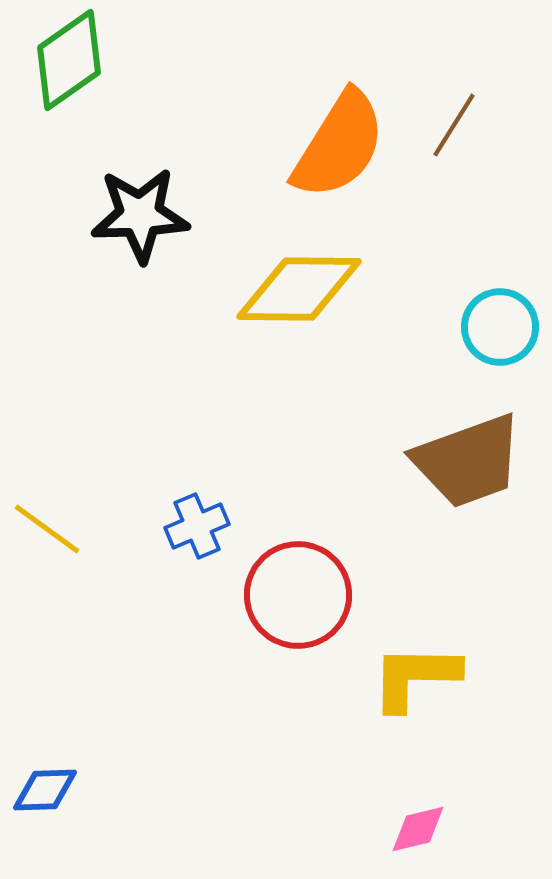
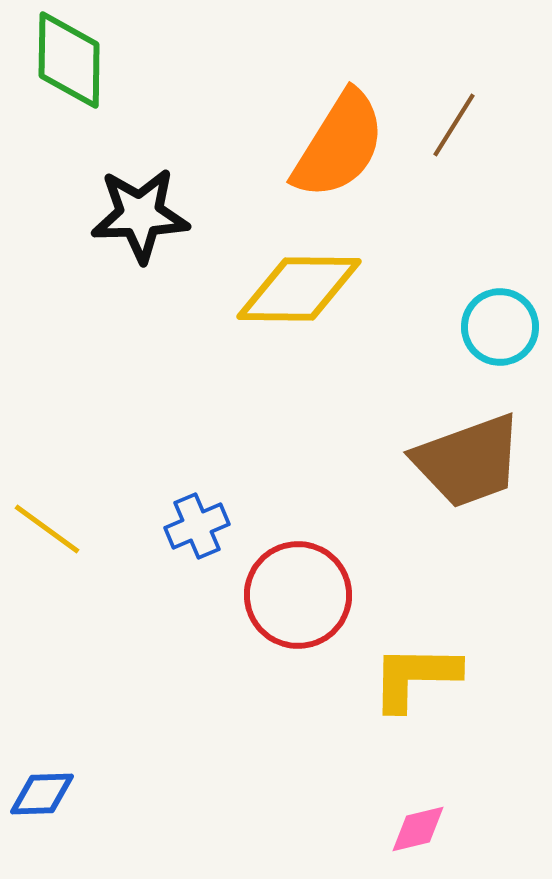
green diamond: rotated 54 degrees counterclockwise
blue diamond: moved 3 px left, 4 px down
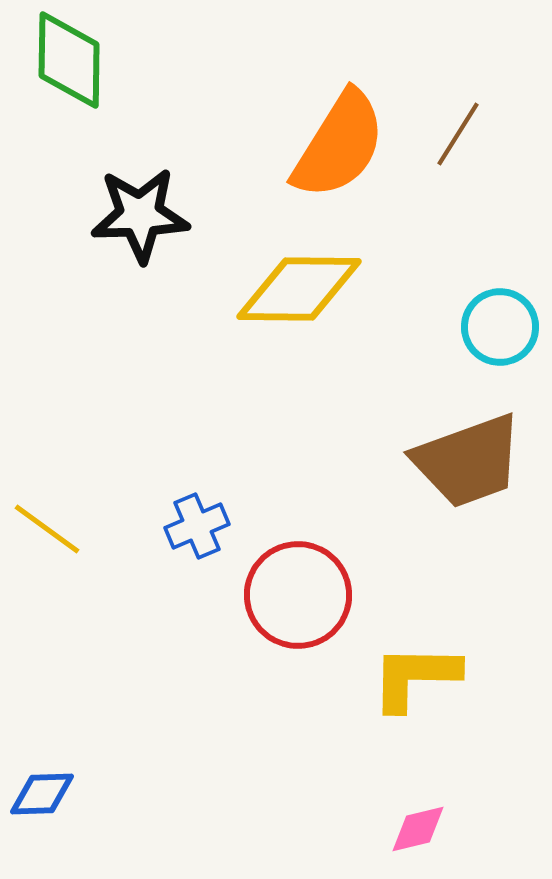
brown line: moved 4 px right, 9 px down
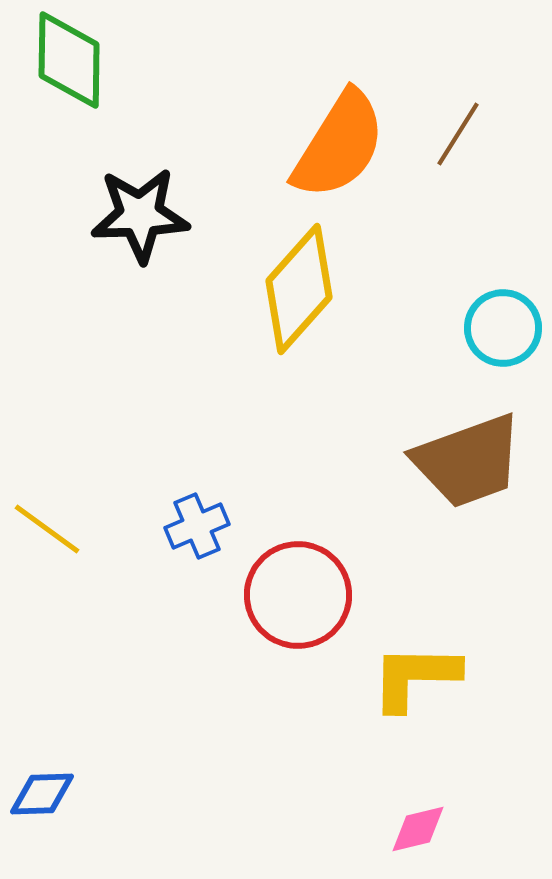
yellow diamond: rotated 49 degrees counterclockwise
cyan circle: moved 3 px right, 1 px down
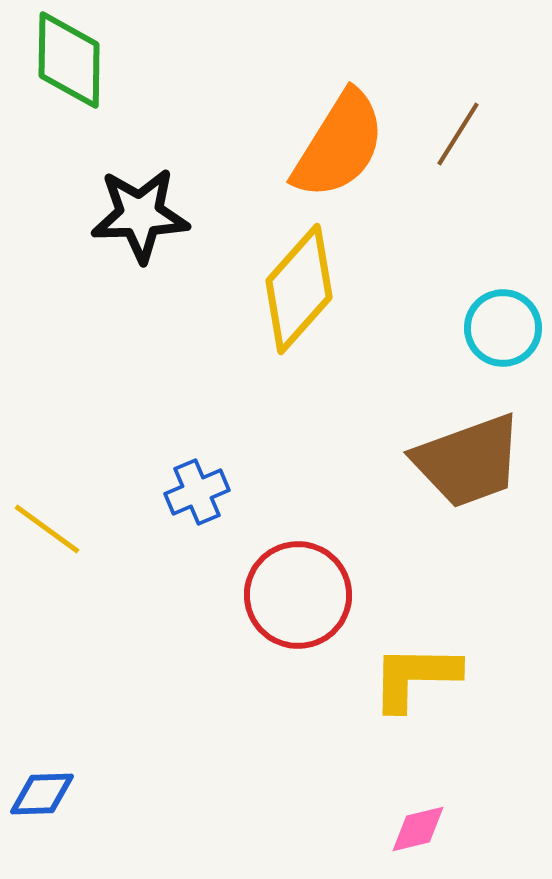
blue cross: moved 34 px up
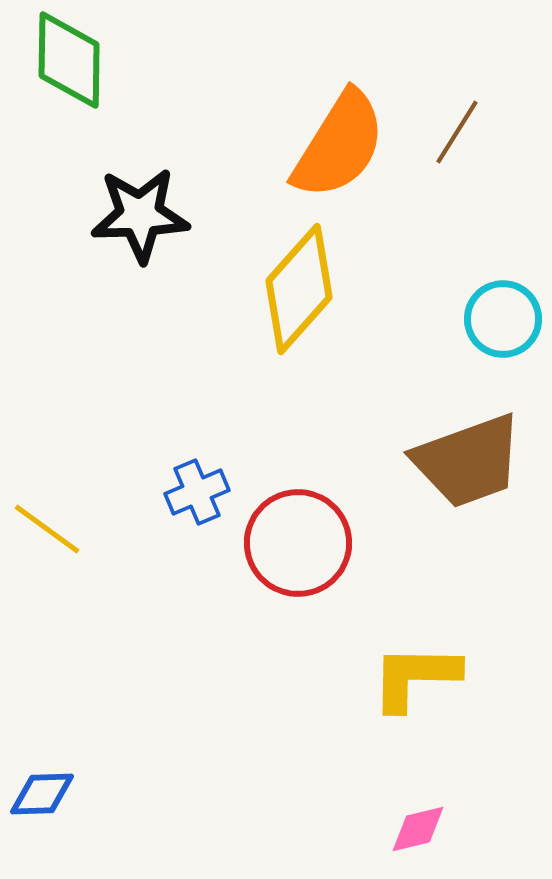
brown line: moved 1 px left, 2 px up
cyan circle: moved 9 px up
red circle: moved 52 px up
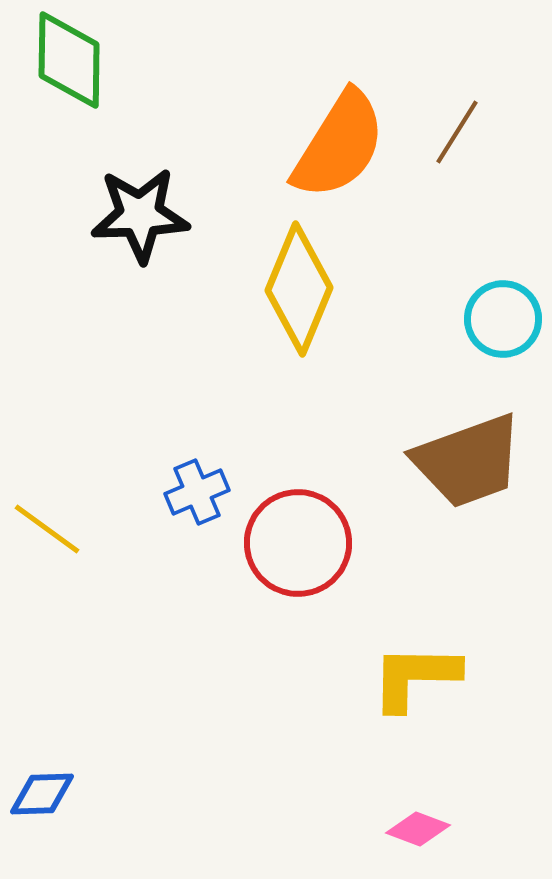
yellow diamond: rotated 19 degrees counterclockwise
pink diamond: rotated 34 degrees clockwise
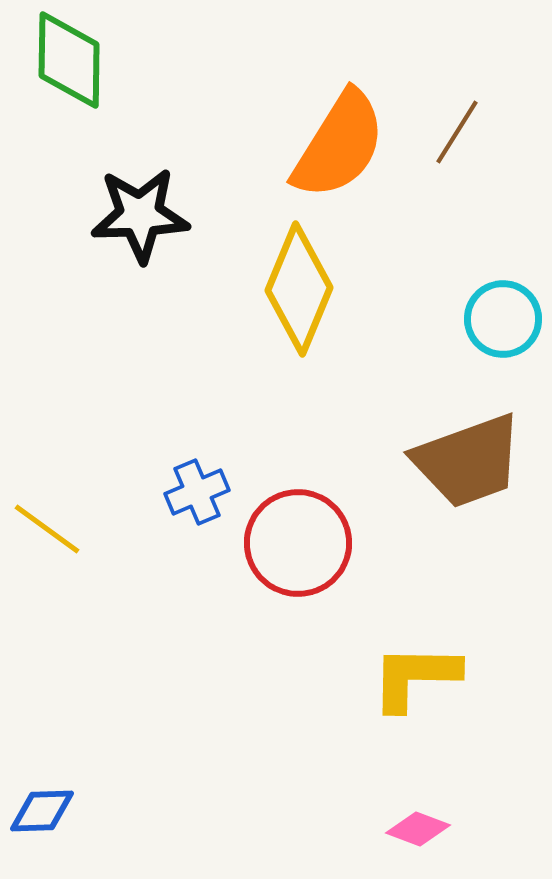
blue diamond: moved 17 px down
